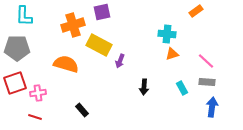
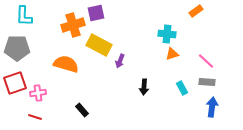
purple square: moved 6 px left, 1 px down
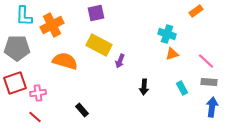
orange cross: moved 21 px left; rotated 10 degrees counterclockwise
cyan cross: rotated 12 degrees clockwise
orange semicircle: moved 1 px left, 3 px up
gray rectangle: moved 2 px right
red line: rotated 24 degrees clockwise
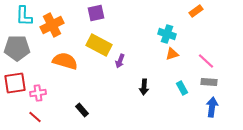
red square: rotated 10 degrees clockwise
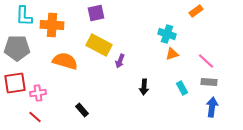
orange cross: rotated 30 degrees clockwise
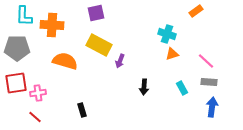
red square: moved 1 px right
black rectangle: rotated 24 degrees clockwise
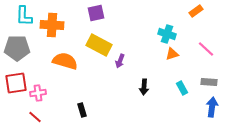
pink line: moved 12 px up
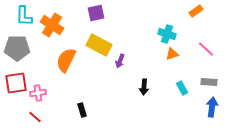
orange cross: rotated 30 degrees clockwise
orange semicircle: moved 1 px right, 1 px up; rotated 80 degrees counterclockwise
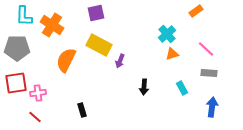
cyan cross: rotated 30 degrees clockwise
gray rectangle: moved 9 px up
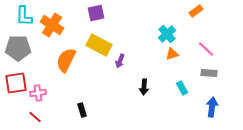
gray pentagon: moved 1 px right
